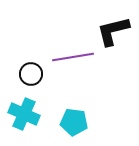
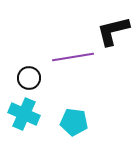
black circle: moved 2 px left, 4 px down
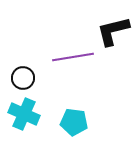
black circle: moved 6 px left
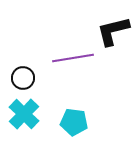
purple line: moved 1 px down
cyan cross: rotated 20 degrees clockwise
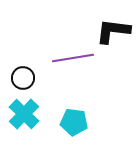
black L-shape: rotated 21 degrees clockwise
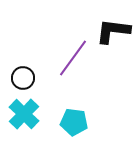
purple line: rotated 45 degrees counterclockwise
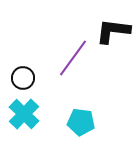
cyan pentagon: moved 7 px right
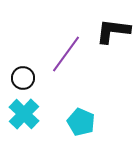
purple line: moved 7 px left, 4 px up
cyan pentagon: rotated 16 degrees clockwise
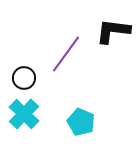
black circle: moved 1 px right
